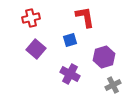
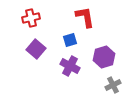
purple cross: moved 8 px up
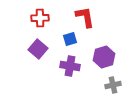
red cross: moved 9 px right; rotated 12 degrees clockwise
blue square: moved 1 px up
purple square: moved 2 px right
purple cross: rotated 18 degrees counterclockwise
gray cross: rotated 14 degrees clockwise
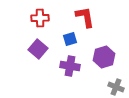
gray cross: moved 3 px right, 2 px down; rotated 35 degrees clockwise
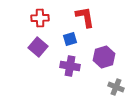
purple square: moved 2 px up
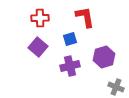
purple cross: rotated 24 degrees counterclockwise
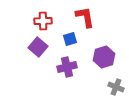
red cross: moved 3 px right, 3 px down
purple cross: moved 3 px left, 1 px down
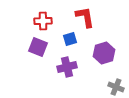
purple square: rotated 18 degrees counterclockwise
purple hexagon: moved 4 px up
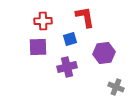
purple square: rotated 24 degrees counterclockwise
purple hexagon: rotated 10 degrees clockwise
